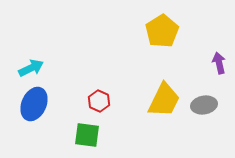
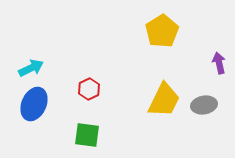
red hexagon: moved 10 px left, 12 px up; rotated 10 degrees clockwise
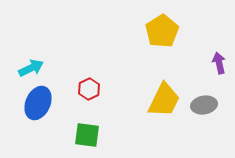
blue ellipse: moved 4 px right, 1 px up
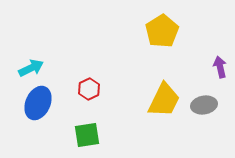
purple arrow: moved 1 px right, 4 px down
green square: rotated 16 degrees counterclockwise
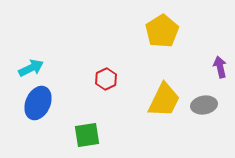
red hexagon: moved 17 px right, 10 px up
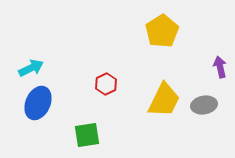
red hexagon: moved 5 px down
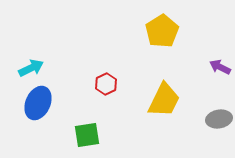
purple arrow: rotated 50 degrees counterclockwise
gray ellipse: moved 15 px right, 14 px down
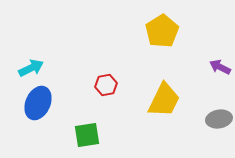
red hexagon: moved 1 px down; rotated 15 degrees clockwise
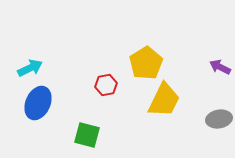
yellow pentagon: moved 16 px left, 32 px down
cyan arrow: moved 1 px left
green square: rotated 24 degrees clockwise
